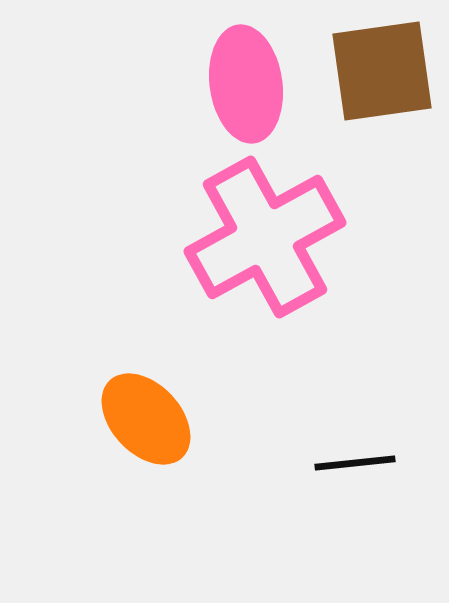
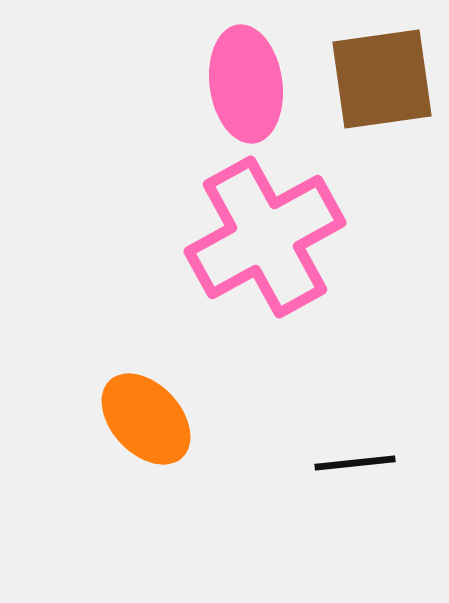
brown square: moved 8 px down
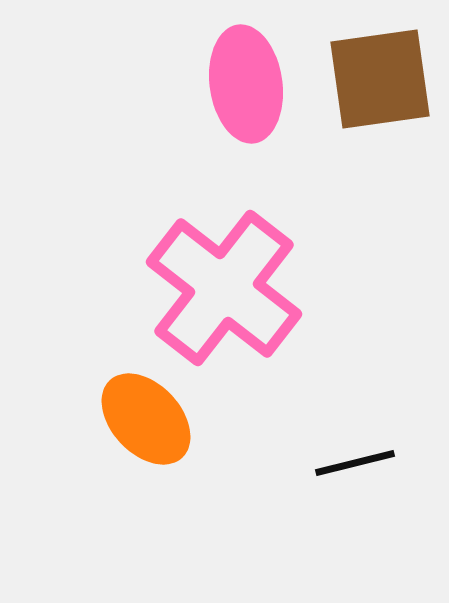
brown square: moved 2 px left
pink cross: moved 41 px left, 51 px down; rotated 23 degrees counterclockwise
black line: rotated 8 degrees counterclockwise
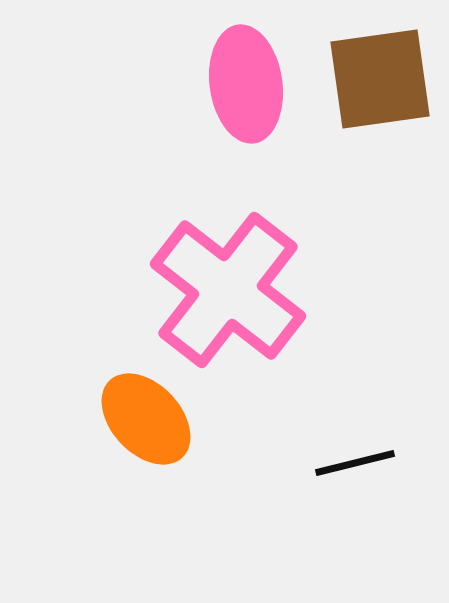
pink cross: moved 4 px right, 2 px down
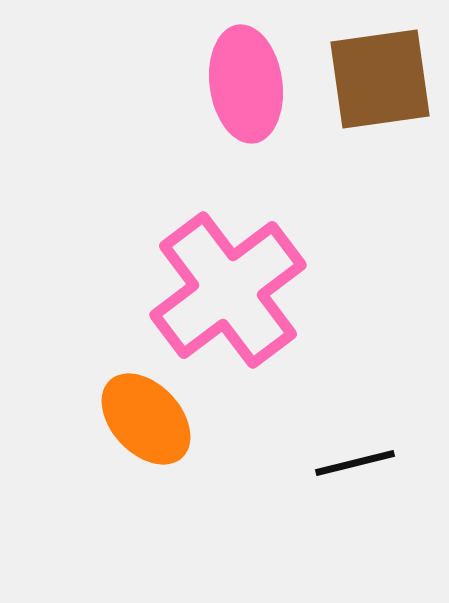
pink cross: rotated 15 degrees clockwise
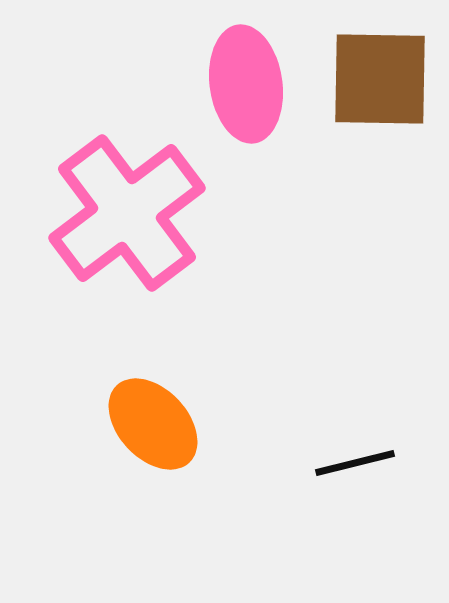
brown square: rotated 9 degrees clockwise
pink cross: moved 101 px left, 77 px up
orange ellipse: moved 7 px right, 5 px down
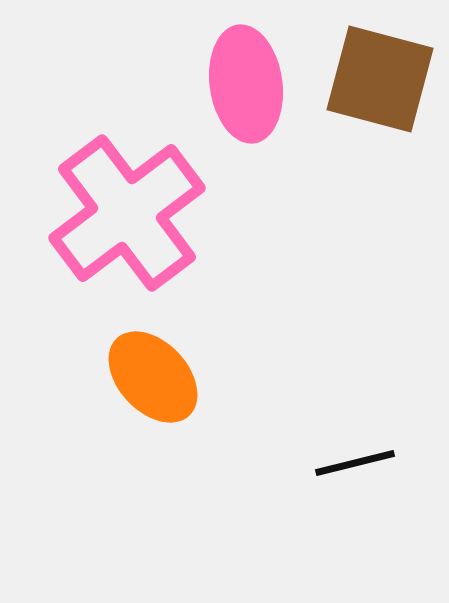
brown square: rotated 14 degrees clockwise
orange ellipse: moved 47 px up
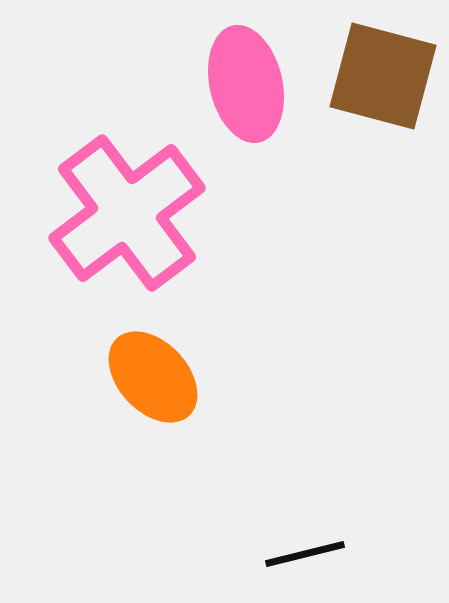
brown square: moved 3 px right, 3 px up
pink ellipse: rotated 5 degrees counterclockwise
black line: moved 50 px left, 91 px down
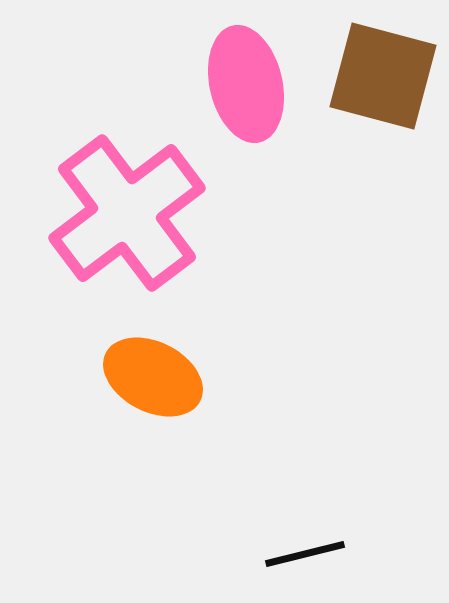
orange ellipse: rotated 20 degrees counterclockwise
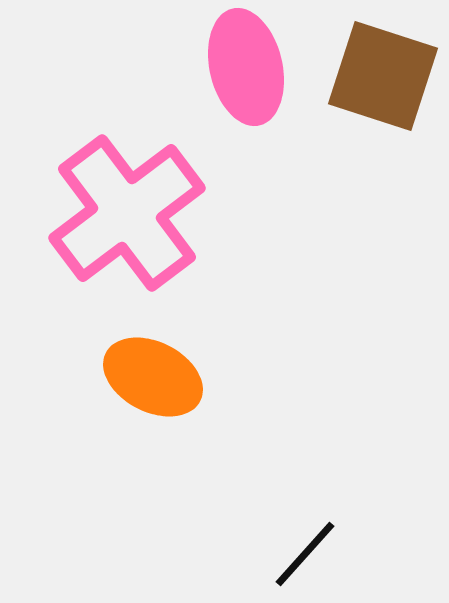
brown square: rotated 3 degrees clockwise
pink ellipse: moved 17 px up
black line: rotated 34 degrees counterclockwise
